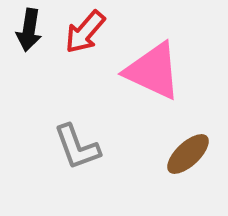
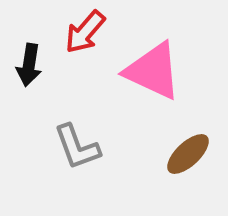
black arrow: moved 35 px down
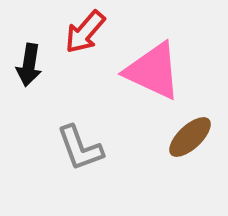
gray L-shape: moved 3 px right, 1 px down
brown ellipse: moved 2 px right, 17 px up
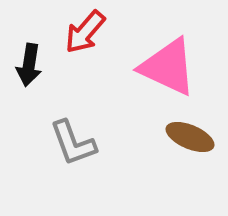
pink triangle: moved 15 px right, 4 px up
brown ellipse: rotated 66 degrees clockwise
gray L-shape: moved 7 px left, 5 px up
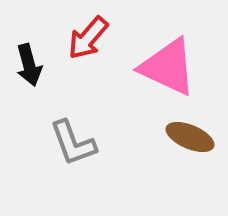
red arrow: moved 3 px right, 6 px down
black arrow: rotated 24 degrees counterclockwise
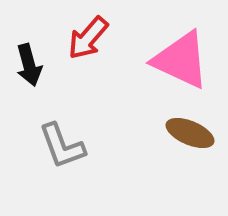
pink triangle: moved 13 px right, 7 px up
brown ellipse: moved 4 px up
gray L-shape: moved 11 px left, 3 px down
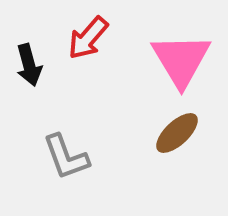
pink triangle: rotated 34 degrees clockwise
brown ellipse: moved 13 px left; rotated 66 degrees counterclockwise
gray L-shape: moved 4 px right, 11 px down
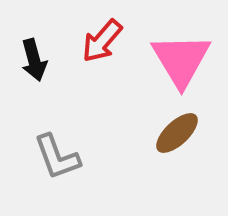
red arrow: moved 14 px right, 3 px down
black arrow: moved 5 px right, 5 px up
gray L-shape: moved 9 px left
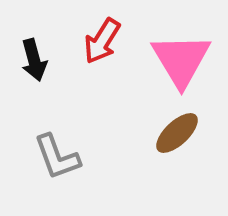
red arrow: rotated 9 degrees counterclockwise
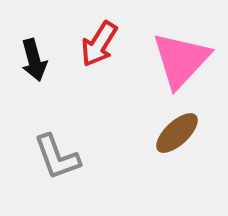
red arrow: moved 3 px left, 3 px down
pink triangle: rotated 14 degrees clockwise
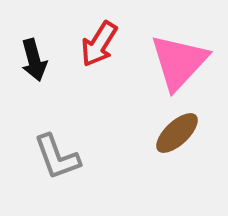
pink triangle: moved 2 px left, 2 px down
